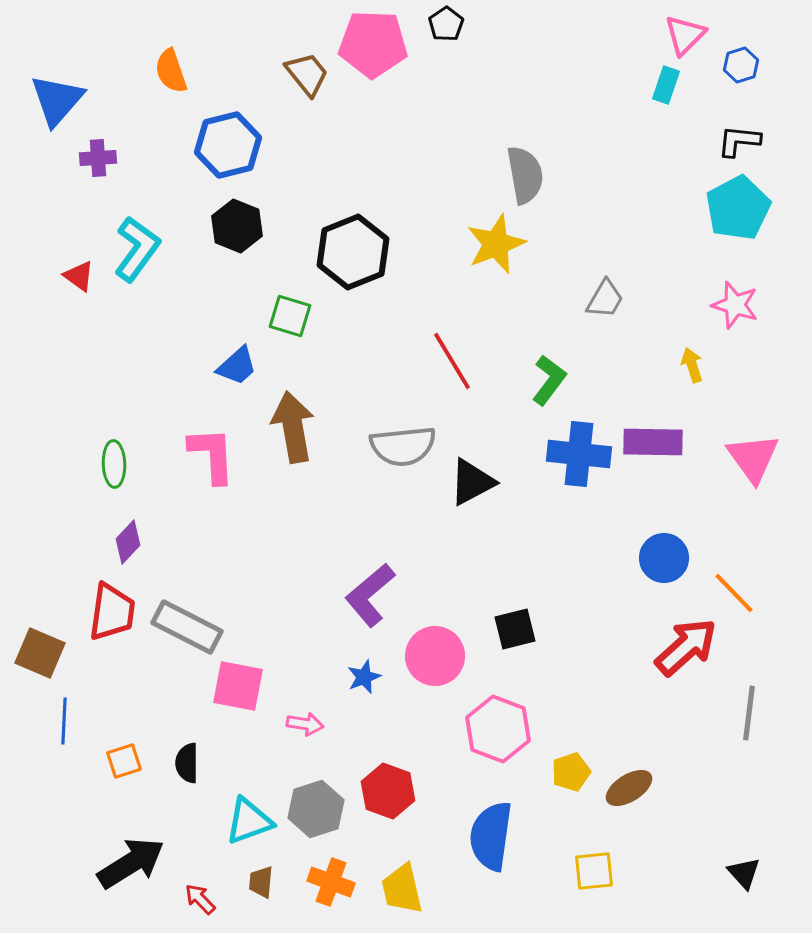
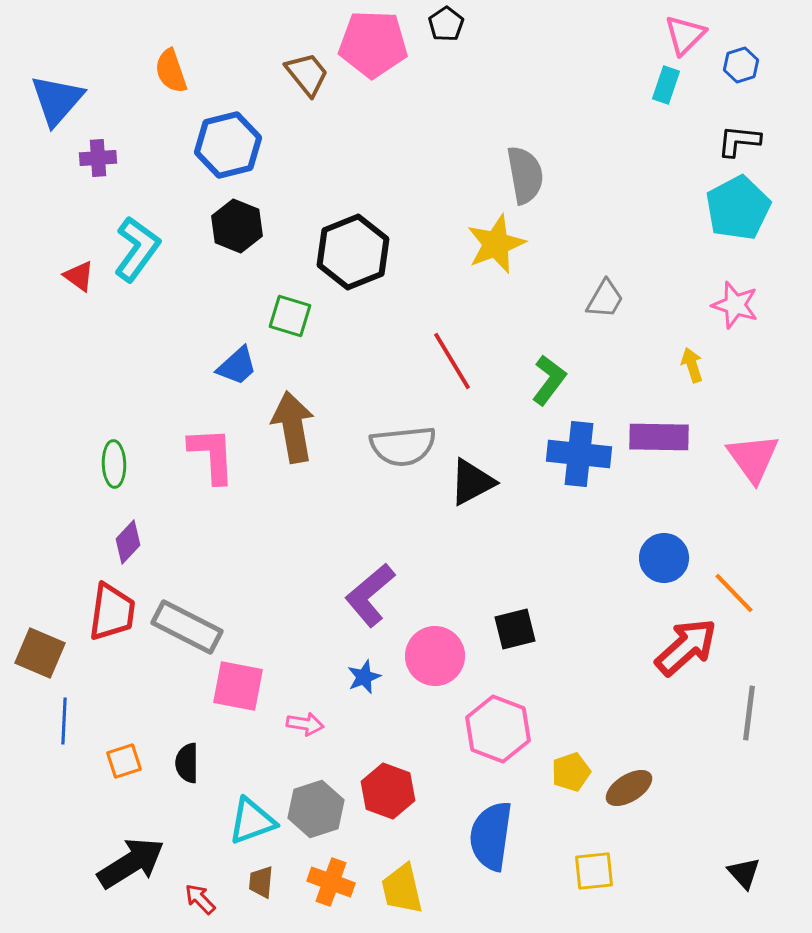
purple rectangle at (653, 442): moved 6 px right, 5 px up
cyan triangle at (249, 821): moved 3 px right
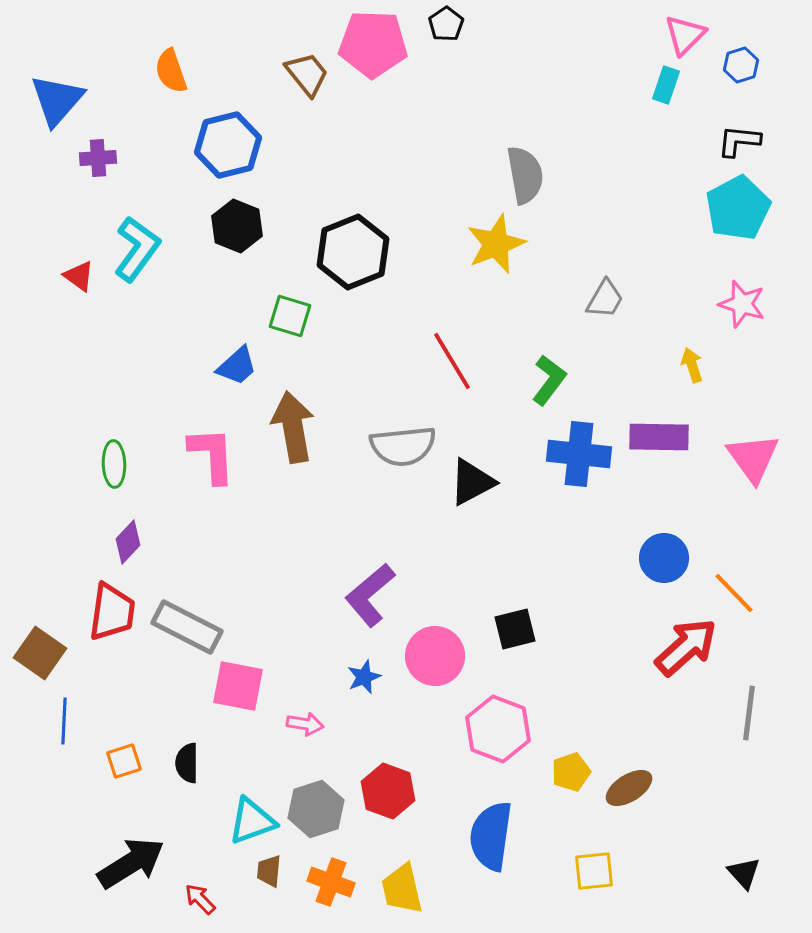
pink star at (735, 305): moved 7 px right, 1 px up
brown square at (40, 653): rotated 12 degrees clockwise
brown trapezoid at (261, 882): moved 8 px right, 11 px up
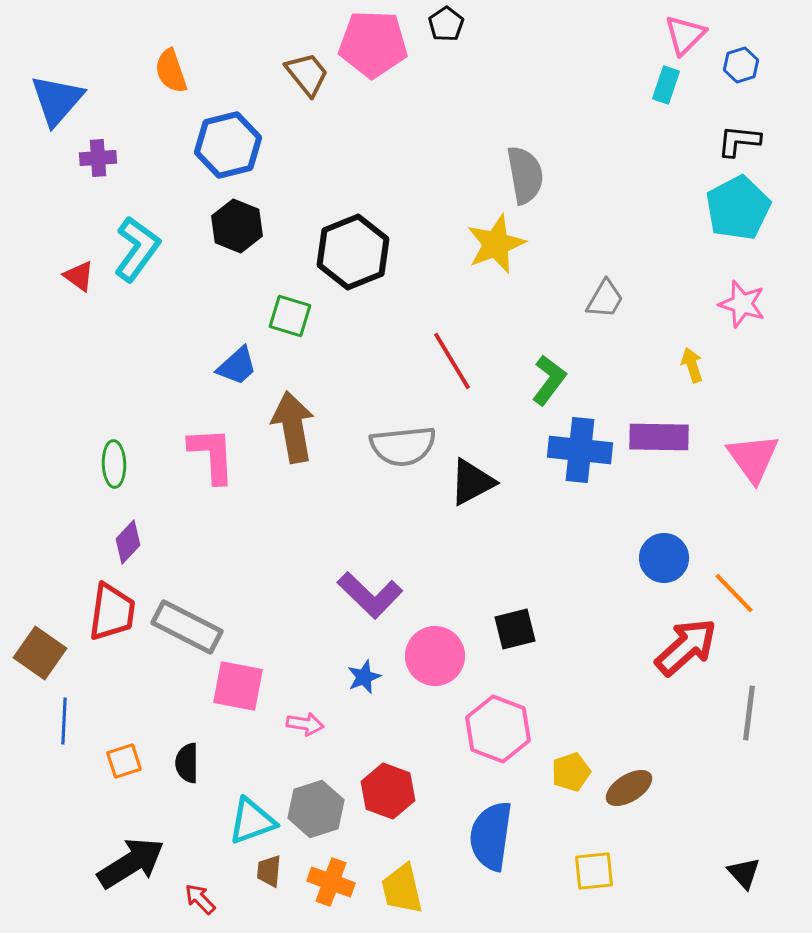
blue cross at (579, 454): moved 1 px right, 4 px up
purple L-shape at (370, 595): rotated 96 degrees counterclockwise
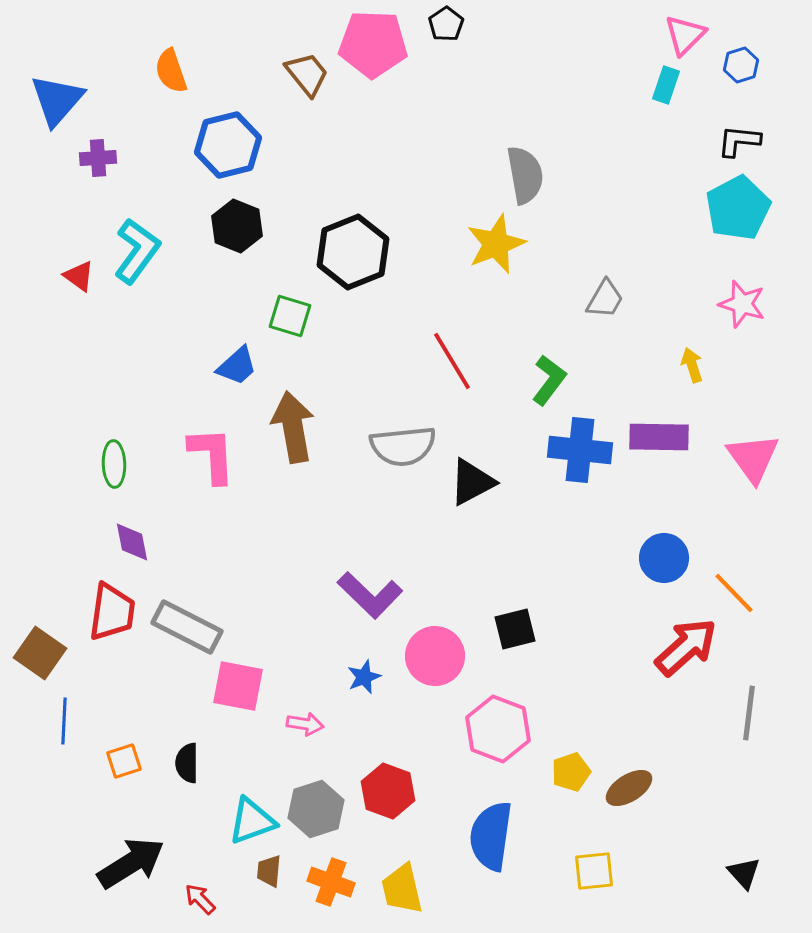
cyan L-shape at (137, 249): moved 2 px down
purple diamond at (128, 542): moved 4 px right; rotated 54 degrees counterclockwise
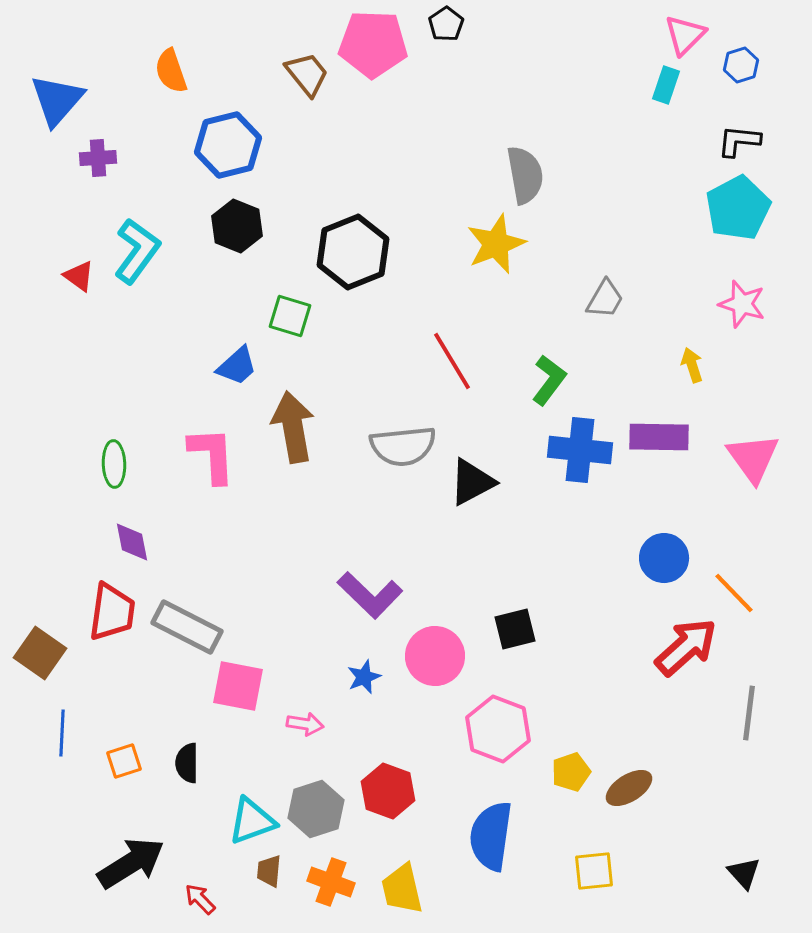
blue line at (64, 721): moved 2 px left, 12 px down
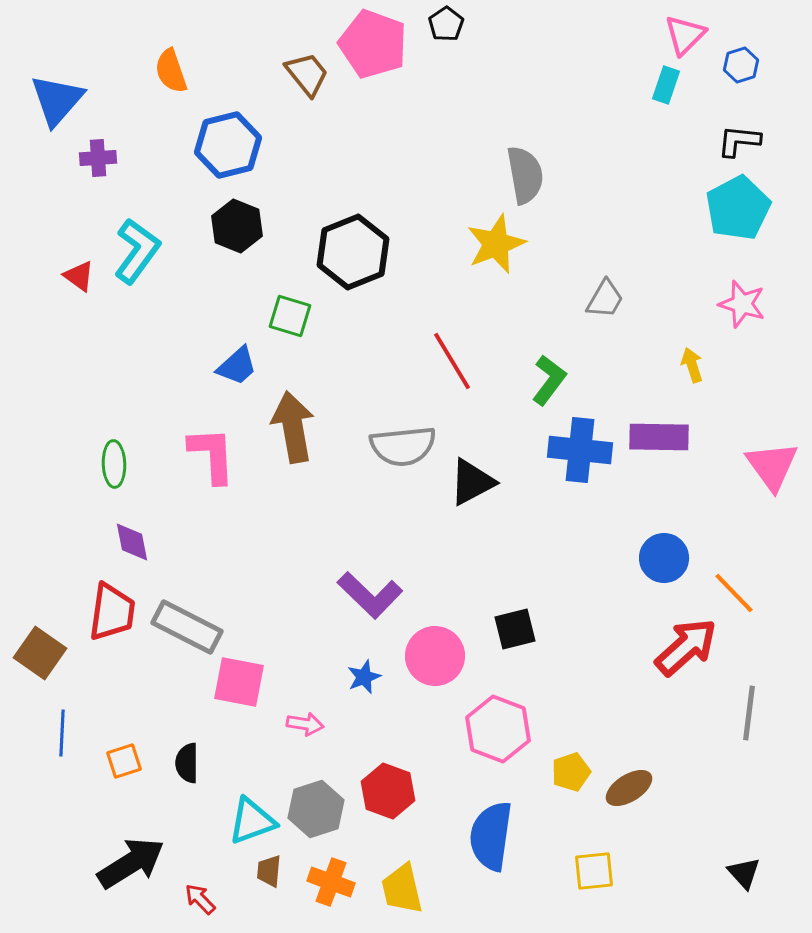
pink pentagon at (373, 44): rotated 18 degrees clockwise
pink triangle at (753, 458): moved 19 px right, 8 px down
pink square at (238, 686): moved 1 px right, 4 px up
